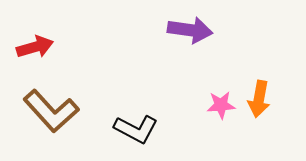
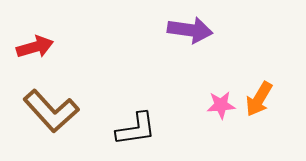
orange arrow: rotated 21 degrees clockwise
black L-shape: rotated 36 degrees counterclockwise
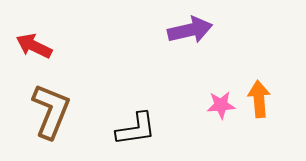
purple arrow: rotated 21 degrees counterclockwise
red arrow: moved 1 px left, 1 px up; rotated 138 degrees counterclockwise
orange arrow: rotated 144 degrees clockwise
brown L-shape: rotated 116 degrees counterclockwise
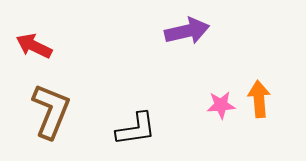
purple arrow: moved 3 px left, 1 px down
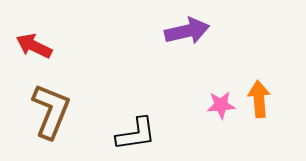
black L-shape: moved 5 px down
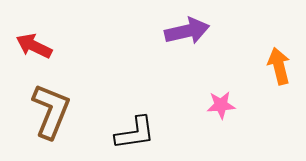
orange arrow: moved 20 px right, 33 px up; rotated 9 degrees counterclockwise
black L-shape: moved 1 px left, 1 px up
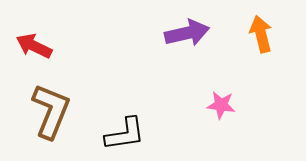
purple arrow: moved 2 px down
orange arrow: moved 18 px left, 32 px up
pink star: rotated 12 degrees clockwise
black L-shape: moved 10 px left, 1 px down
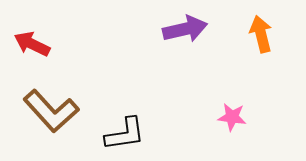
purple arrow: moved 2 px left, 4 px up
red arrow: moved 2 px left, 2 px up
pink star: moved 11 px right, 12 px down
brown L-shape: rotated 116 degrees clockwise
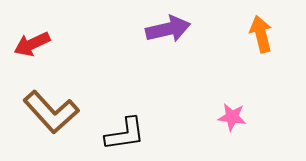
purple arrow: moved 17 px left
red arrow: rotated 51 degrees counterclockwise
brown L-shape: moved 1 px down
